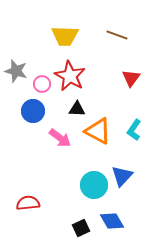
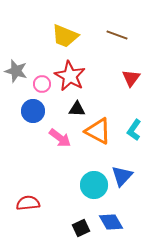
yellow trapezoid: rotated 20 degrees clockwise
blue diamond: moved 1 px left, 1 px down
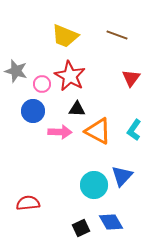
pink arrow: moved 6 px up; rotated 35 degrees counterclockwise
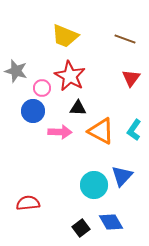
brown line: moved 8 px right, 4 px down
pink circle: moved 4 px down
black triangle: moved 1 px right, 1 px up
orange triangle: moved 3 px right
black square: rotated 12 degrees counterclockwise
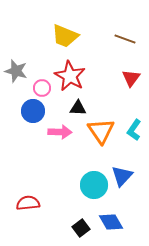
orange triangle: rotated 28 degrees clockwise
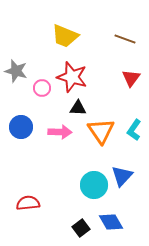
red star: moved 2 px right, 1 px down; rotated 12 degrees counterclockwise
blue circle: moved 12 px left, 16 px down
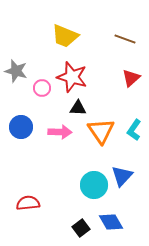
red triangle: rotated 12 degrees clockwise
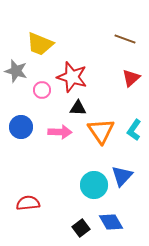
yellow trapezoid: moved 25 px left, 8 px down
pink circle: moved 2 px down
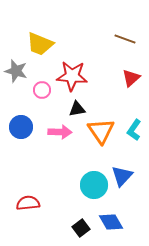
red star: moved 1 px up; rotated 12 degrees counterclockwise
black triangle: moved 1 px left, 1 px down; rotated 12 degrees counterclockwise
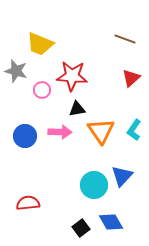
blue circle: moved 4 px right, 9 px down
